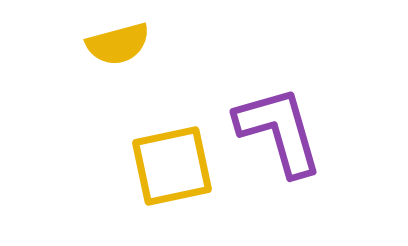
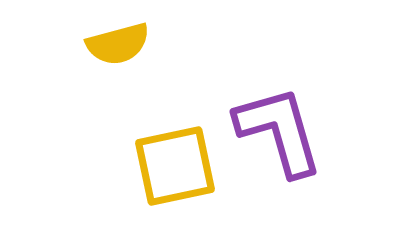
yellow square: moved 3 px right
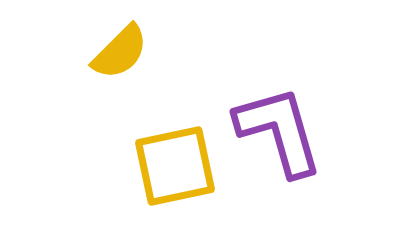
yellow semicircle: moved 2 px right, 8 px down; rotated 30 degrees counterclockwise
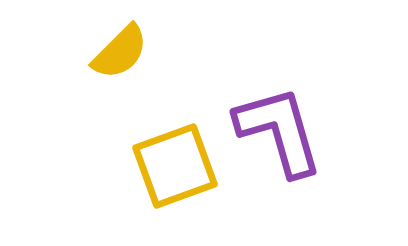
yellow square: rotated 8 degrees counterclockwise
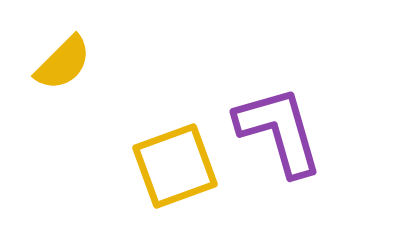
yellow semicircle: moved 57 px left, 11 px down
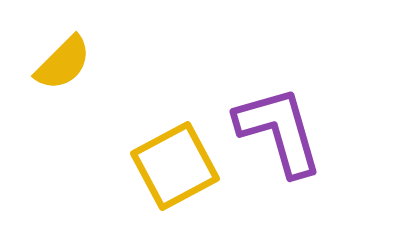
yellow square: rotated 8 degrees counterclockwise
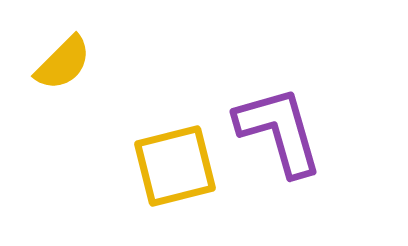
yellow square: rotated 14 degrees clockwise
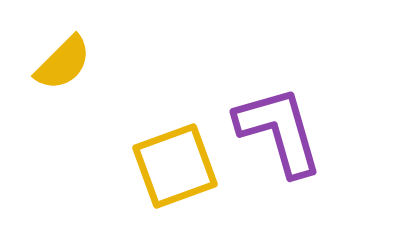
yellow square: rotated 6 degrees counterclockwise
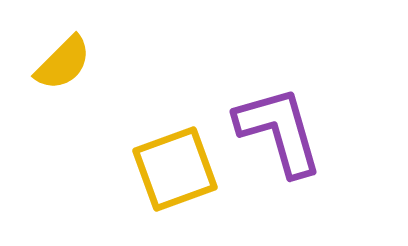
yellow square: moved 3 px down
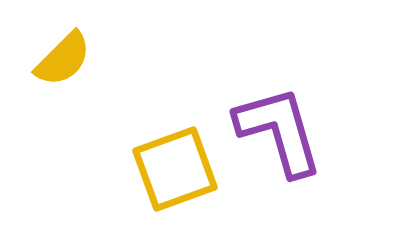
yellow semicircle: moved 4 px up
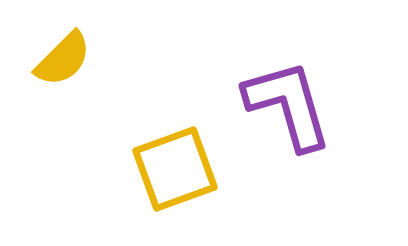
purple L-shape: moved 9 px right, 26 px up
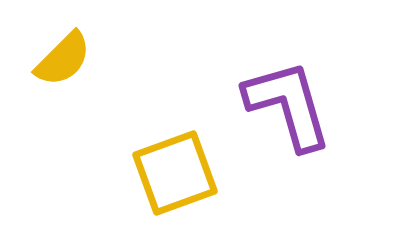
yellow square: moved 4 px down
